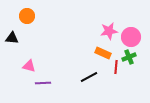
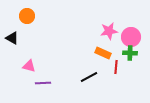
black triangle: rotated 24 degrees clockwise
green cross: moved 1 px right, 4 px up; rotated 24 degrees clockwise
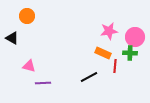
pink circle: moved 4 px right
red line: moved 1 px left, 1 px up
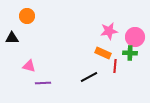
black triangle: rotated 32 degrees counterclockwise
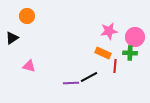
black triangle: rotated 32 degrees counterclockwise
purple line: moved 28 px right
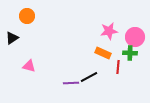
red line: moved 3 px right, 1 px down
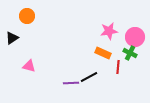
green cross: rotated 24 degrees clockwise
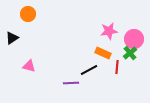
orange circle: moved 1 px right, 2 px up
pink circle: moved 1 px left, 2 px down
green cross: rotated 24 degrees clockwise
red line: moved 1 px left
black line: moved 7 px up
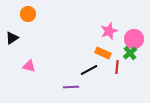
pink star: rotated 12 degrees counterclockwise
purple line: moved 4 px down
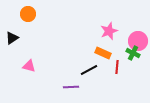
pink circle: moved 4 px right, 2 px down
green cross: moved 3 px right; rotated 24 degrees counterclockwise
